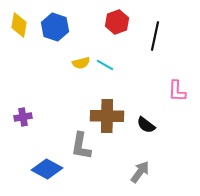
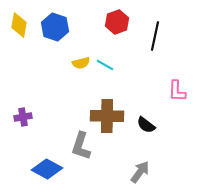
gray L-shape: rotated 8 degrees clockwise
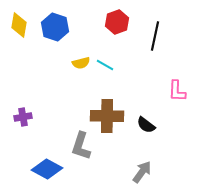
gray arrow: moved 2 px right
